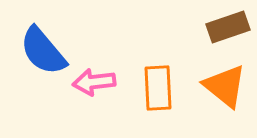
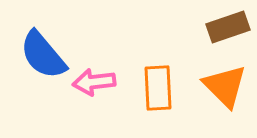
blue semicircle: moved 4 px down
orange triangle: rotated 6 degrees clockwise
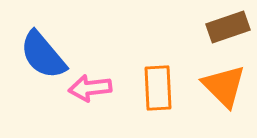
pink arrow: moved 4 px left, 6 px down
orange triangle: moved 1 px left
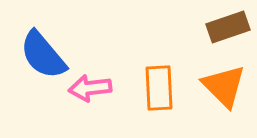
orange rectangle: moved 1 px right
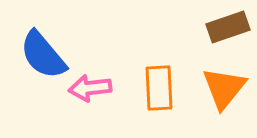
orange triangle: moved 2 px down; rotated 24 degrees clockwise
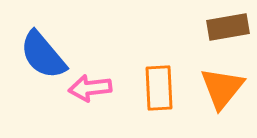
brown rectangle: rotated 9 degrees clockwise
orange triangle: moved 2 px left
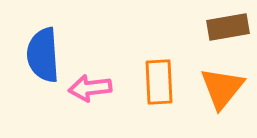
blue semicircle: rotated 36 degrees clockwise
orange rectangle: moved 6 px up
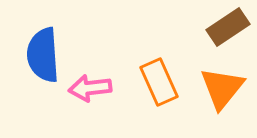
brown rectangle: rotated 24 degrees counterclockwise
orange rectangle: rotated 21 degrees counterclockwise
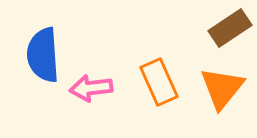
brown rectangle: moved 2 px right, 1 px down
pink arrow: moved 1 px right
